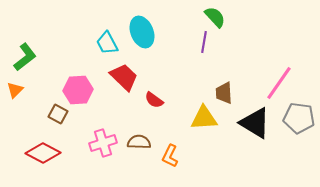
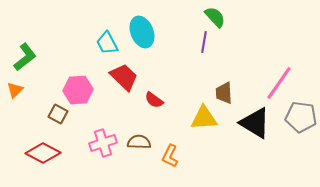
gray pentagon: moved 2 px right, 1 px up
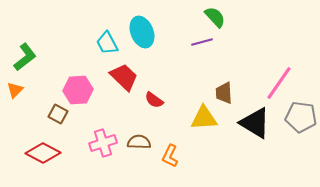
purple line: moved 2 px left; rotated 65 degrees clockwise
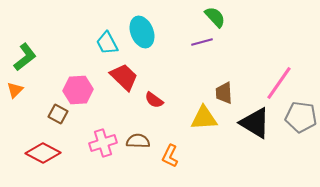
brown semicircle: moved 1 px left, 1 px up
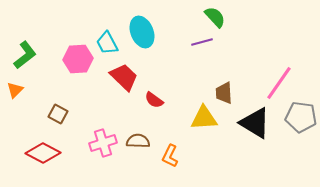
green L-shape: moved 2 px up
pink hexagon: moved 31 px up
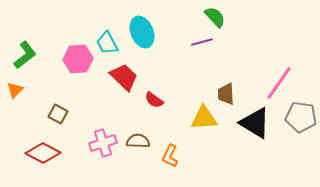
brown trapezoid: moved 2 px right, 1 px down
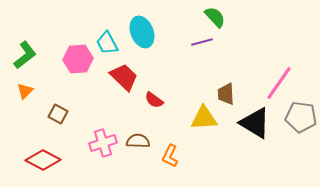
orange triangle: moved 10 px right, 1 px down
red diamond: moved 7 px down
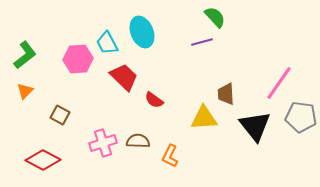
brown square: moved 2 px right, 1 px down
black triangle: moved 3 px down; rotated 20 degrees clockwise
